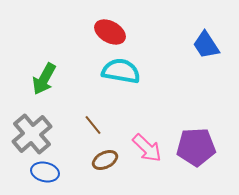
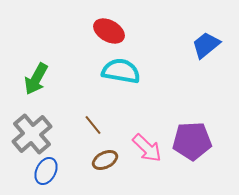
red ellipse: moved 1 px left, 1 px up
blue trapezoid: rotated 84 degrees clockwise
green arrow: moved 8 px left
purple pentagon: moved 4 px left, 6 px up
blue ellipse: moved 1 px right, 1 px up; rotated 76 degrees counterclockwise
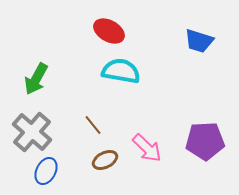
blue trapezoid: moved 7 px left, 4 px up; rotated 124 degrees counterclockwise
gray cross: moved 2 px up; rotated 9 degrees counterclockwise
purple pentagon: moved 13 px right
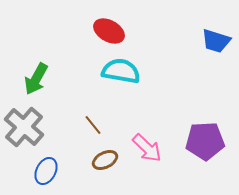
blue trapezoid: moved 17 px right
gray cross: moved 8 px left, 5 px up
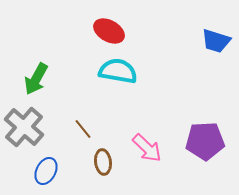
cyan semicircle: moved 3 px left
brown line: moved 10 px left, 4 px down
brown ellipse: moved 2 px left, 2 px down; rotated 70 degrees counterclockwise
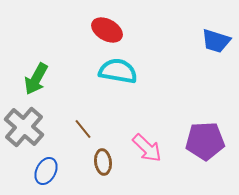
red ellipse: moved 2 px left, 1 px up
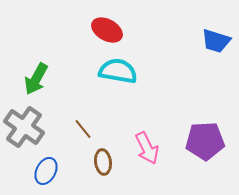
gray cross: rotated 6 degrees counterclockwise
pink arrow: rotated 20 degrees clockwise
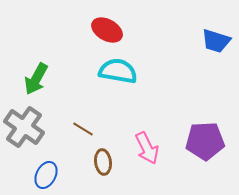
brown line: rotated 20 degrees counterclockwise
blue ellipse: moved 4 px down
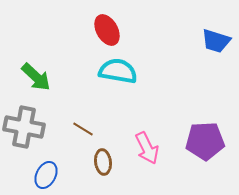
red ellipse: rotated 32 degrees clockwise
green arrow: moved 2 px up; rotated 76 degrees counterclockwise
gray cross: rotated 24 degrees counterclockwise
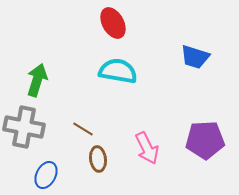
red ellipse: moved 6 px right, 7 px up
blue trapezoid: moved 21 px left, 16 px down
green arrow: moved 1 px right, 3 px down; rotated 116 degrees counterclockwise
purple pentagon: moved 1 px up
brown ellipse: moved 5 px left, 3 px up
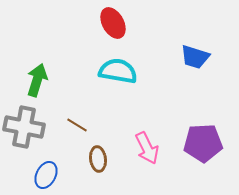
brown line: moved 6 px left, 4 px up
purple pentagon: moved 2 px left, 3 px down
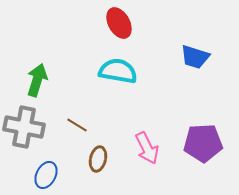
red ellipse: moved 6 px right
brown ellipse: rotated 20 degrees clockwise
